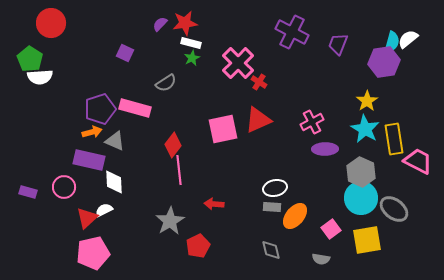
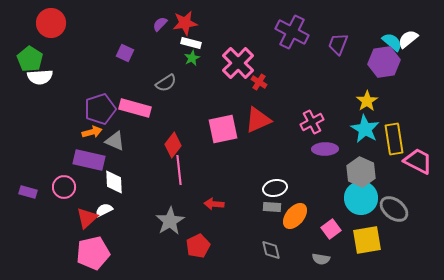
cyan semicircle at (392, 42): rotated 65 degrees counterclockwise
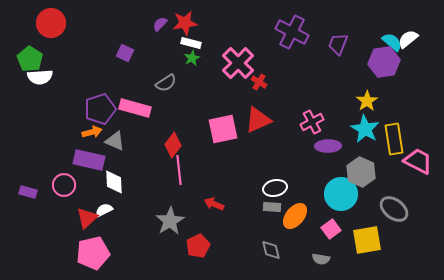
purple ellipse at (325, 149): moved 3 px right, 3 px up
pink circle at (64, 187): moved 2 px up
cyan circle at (361, 198): moved 20 px left, 4 px up
red arrow at (214, 204): rotated 18 degrees clockwise
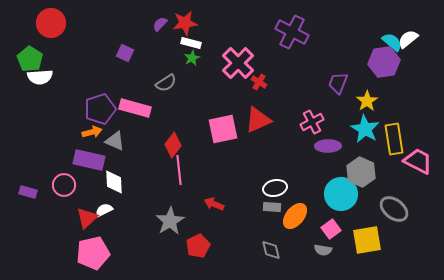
purple trapezoid at (338, 44): moved 39 px down
gray semicircle at (321, 259): moved 2 px right, 9 px up
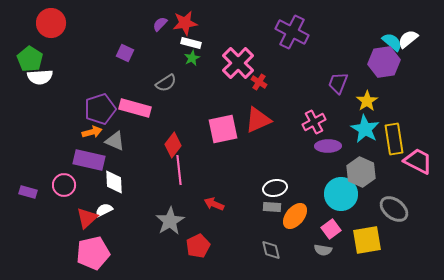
pink cross at (312, 122): moved 2 px right
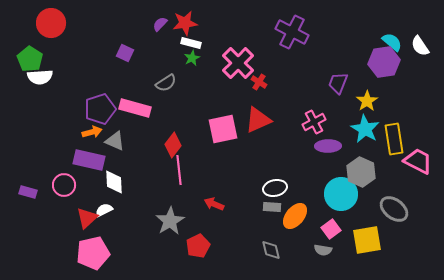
white semicircle at (408, 39): moved 12 px right, 7 px down; rotated 85 degrees counterclockwise
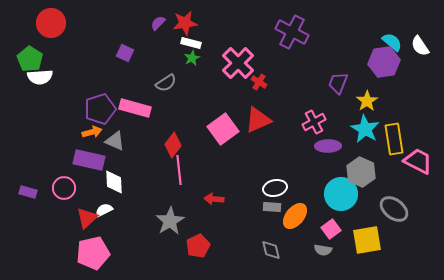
purple semicircle at (160, 24): moved 2 px left, 1 px up
pink square at (223, 129): rotated 24 degrees counterclockwise
pink circle at (64, 185): moved 3 px down
red arrow at (214, 204): moved 5 px up; rotated 18 degrees counterclockwise
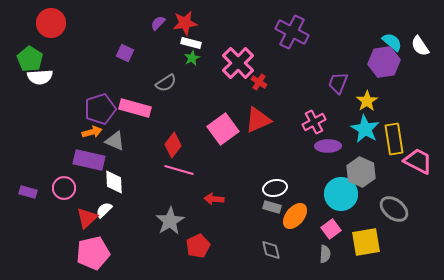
pink line at (179, 170): rotated 68 degrees counterclockwise
gray rectangle at (272, 207): rotated 12 degrees clockwise
white semicircle at (104, 210): rotated 18 degrees counterclockwise
yellow square at (367, 240): moved 1 px left, 2 px down
gray semicircle at (323, 250): moved 2 px right, 4 px down; rotated 96 degrees counterclockwise
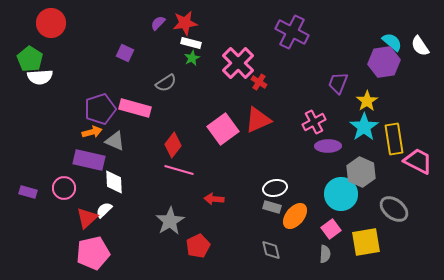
cyan star at (365, 129): moved 1 px left, 2 px up; rotated 8 degrees clockwise
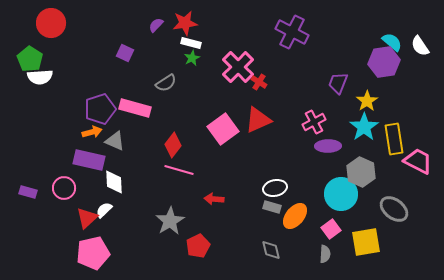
purple semicircle at (158, 23): moved 2 px left, 2 px down
pink cross at (238, 63): moved 4 px down
